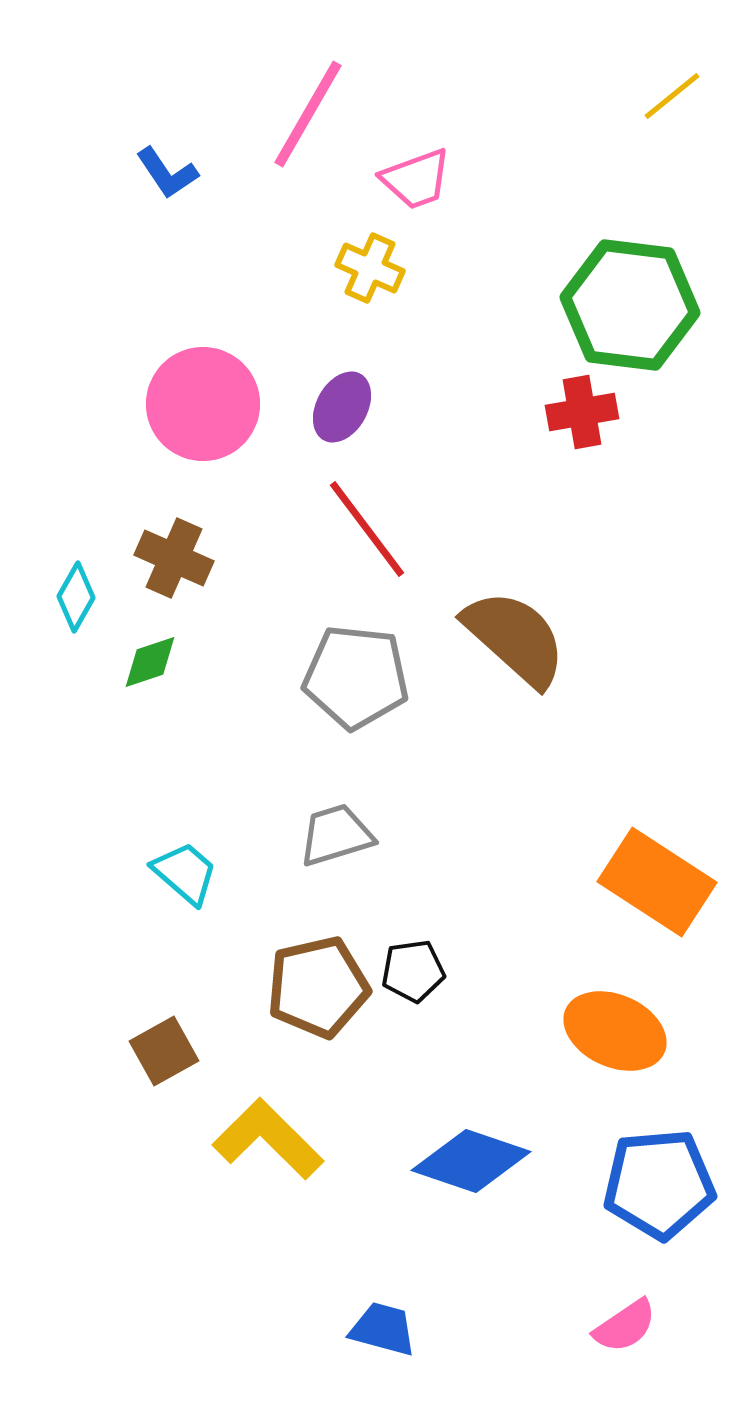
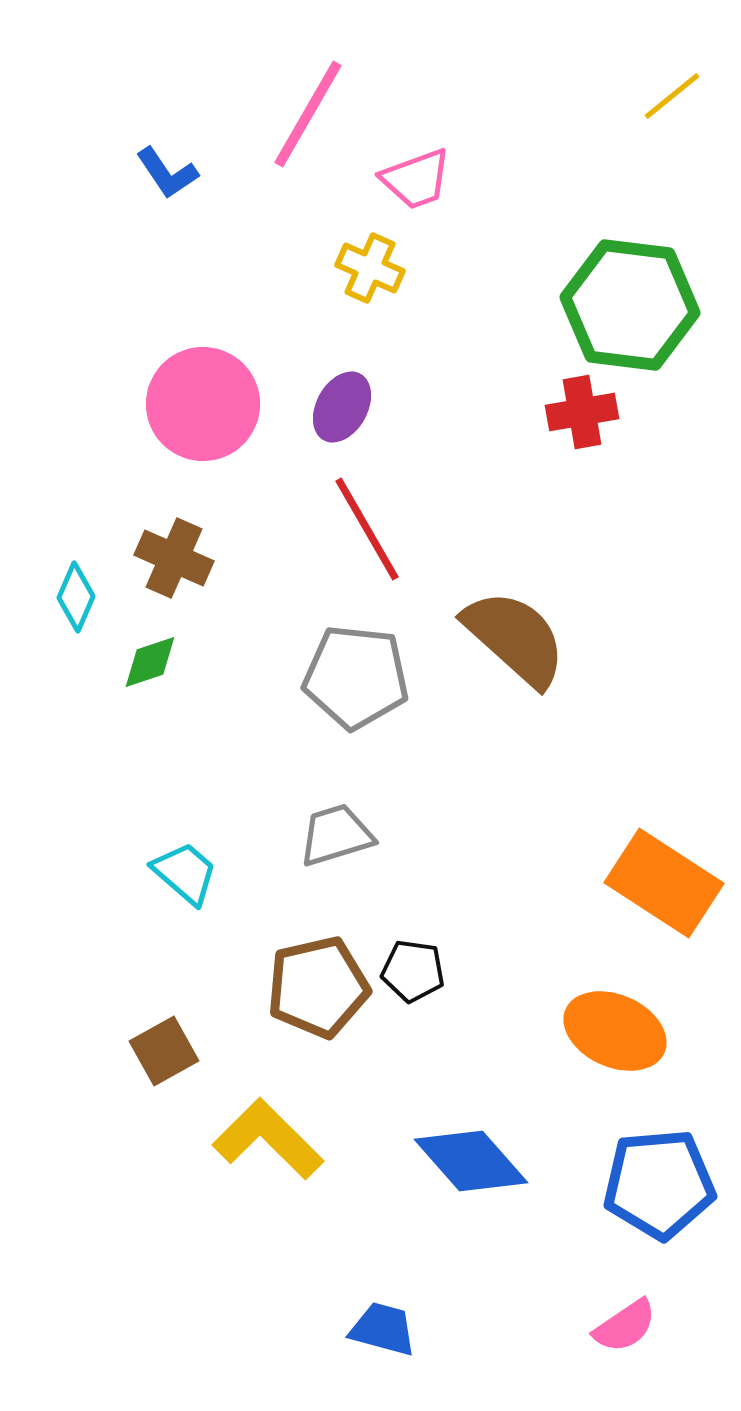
red line: rotated 7 degrees clockwise
cyan diamond: rotated 6 degrees counterclockwise
orange rectangle: moved 7 px right, 1 px down
black pentagon: rotated 16 degrees clockwise
blue diamond: rotated 30 degrees clockwise
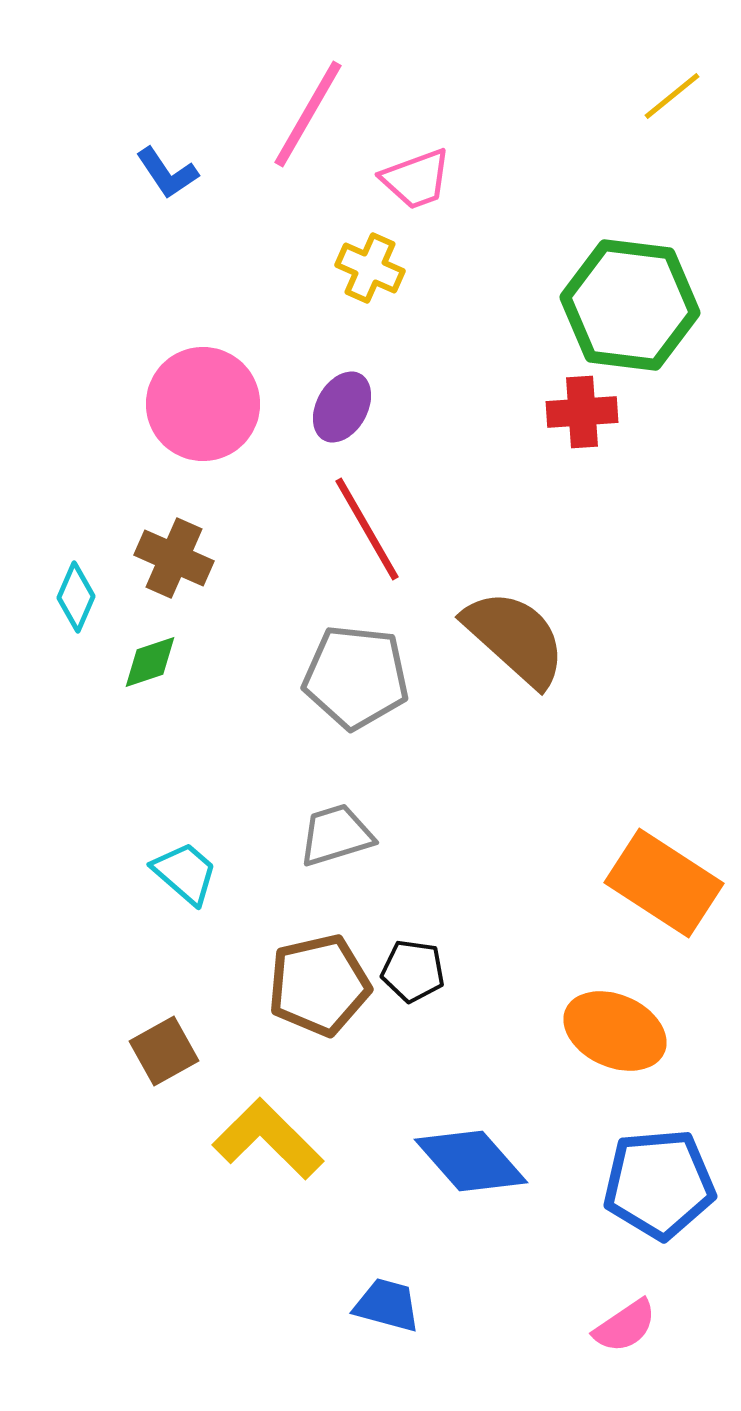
red cross: rotated 6 degrees clockwise
brown pentagon: moved 1 px right, 2 px up
blue trapezoid: moved 4 px right, 24 px up
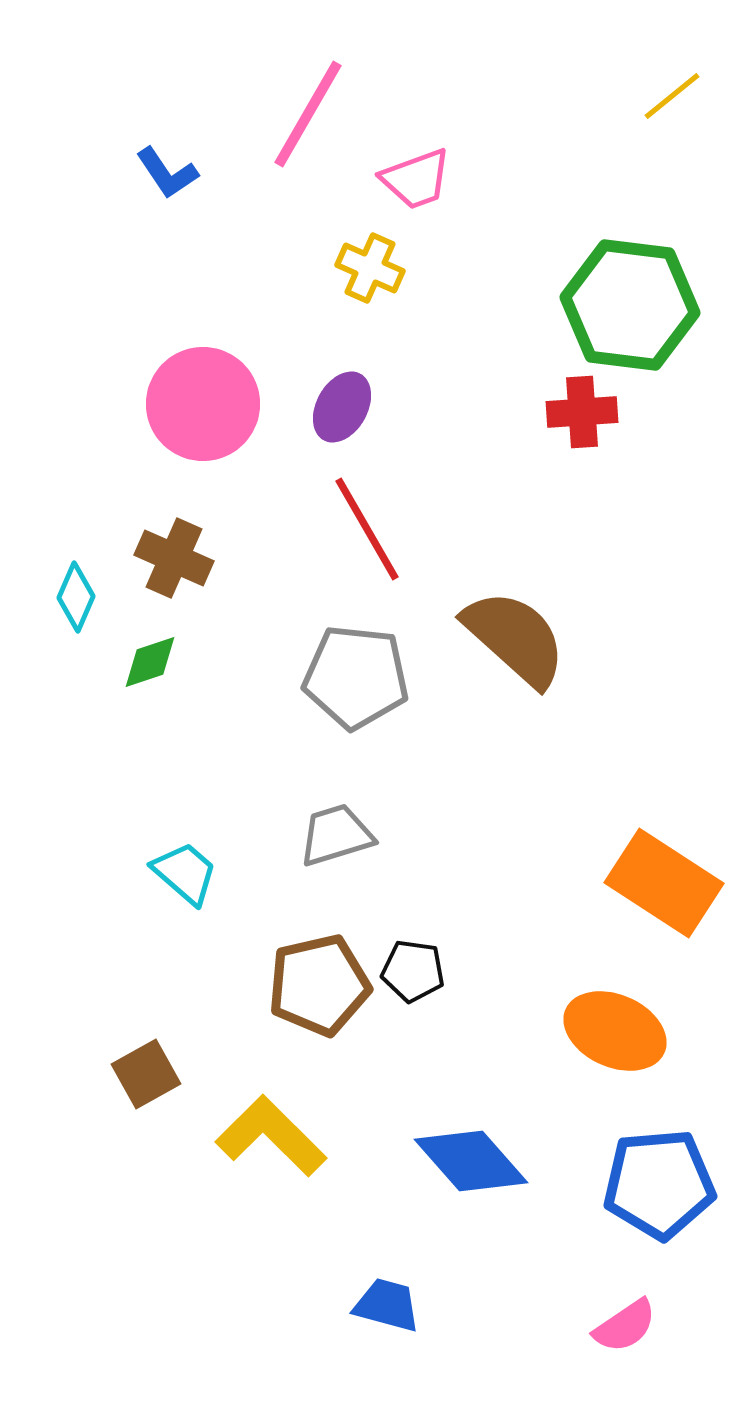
brown square: moved 18 px left, 23 px down
yellow L-shape: moved 3 px right, 3 px up
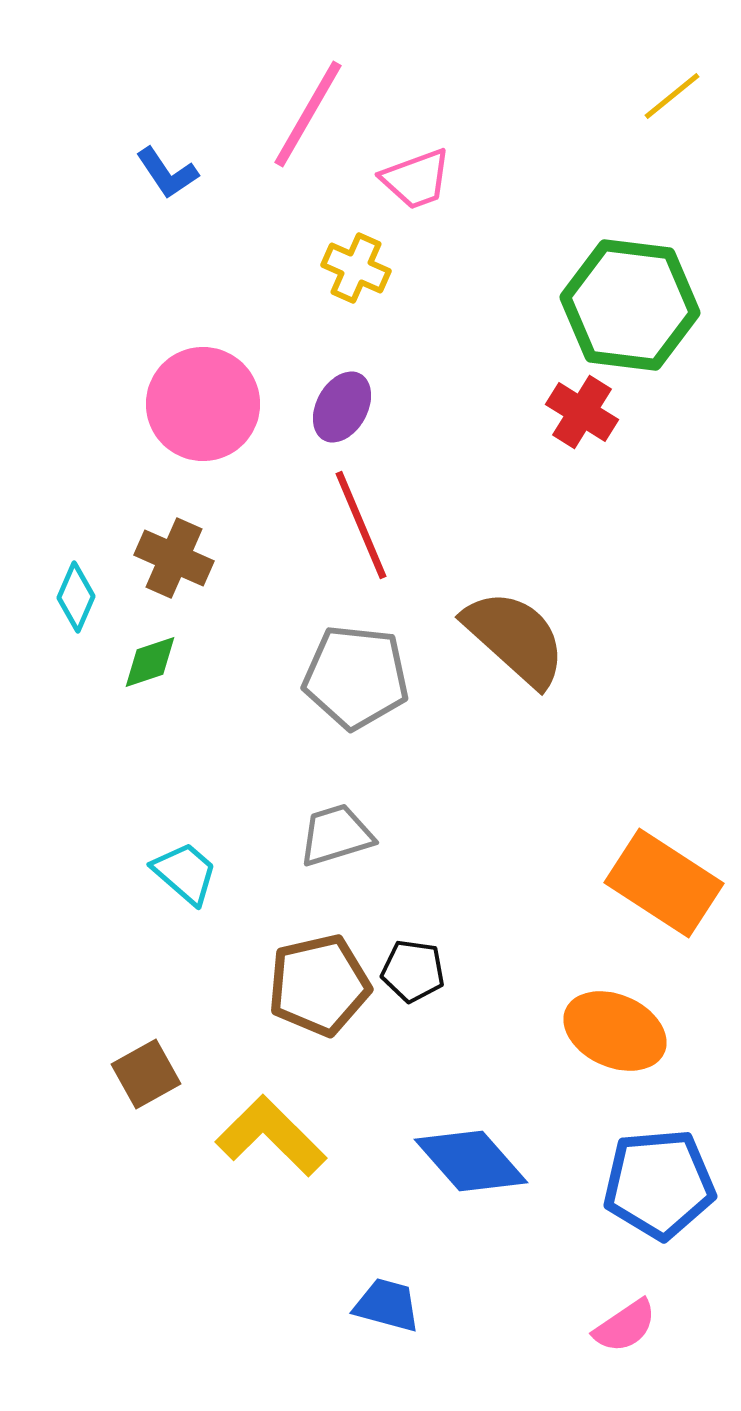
yellow cross: moved 14 px left
red cross: rotated 36 degrees clockwise
red line: moved 6 px left, 4 px up; rotated 7 degrees clockwise
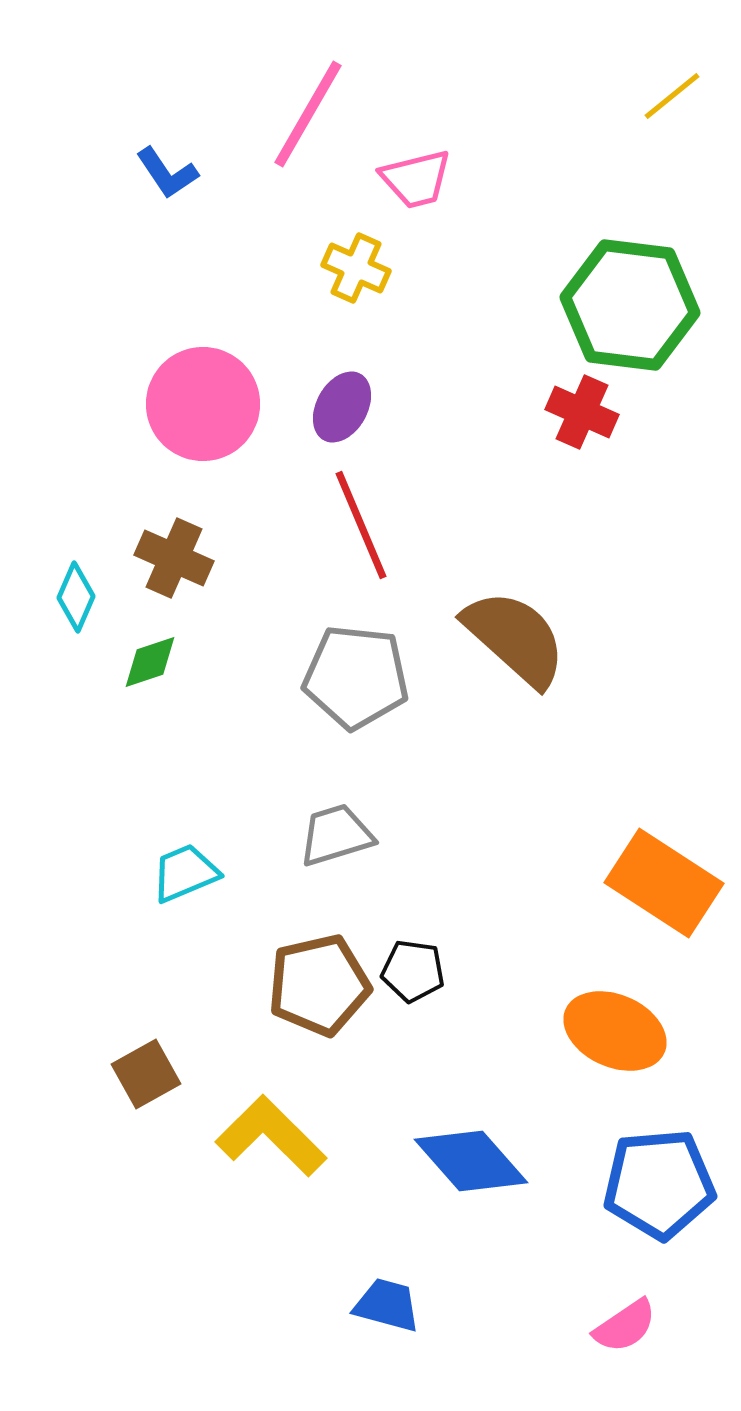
pink trapezoid: rotated 6 degrees clockwise
red cross: rotated 8 degrees counterclockwise
cyan trapezoid: rotated 64 degrees counterclockwise
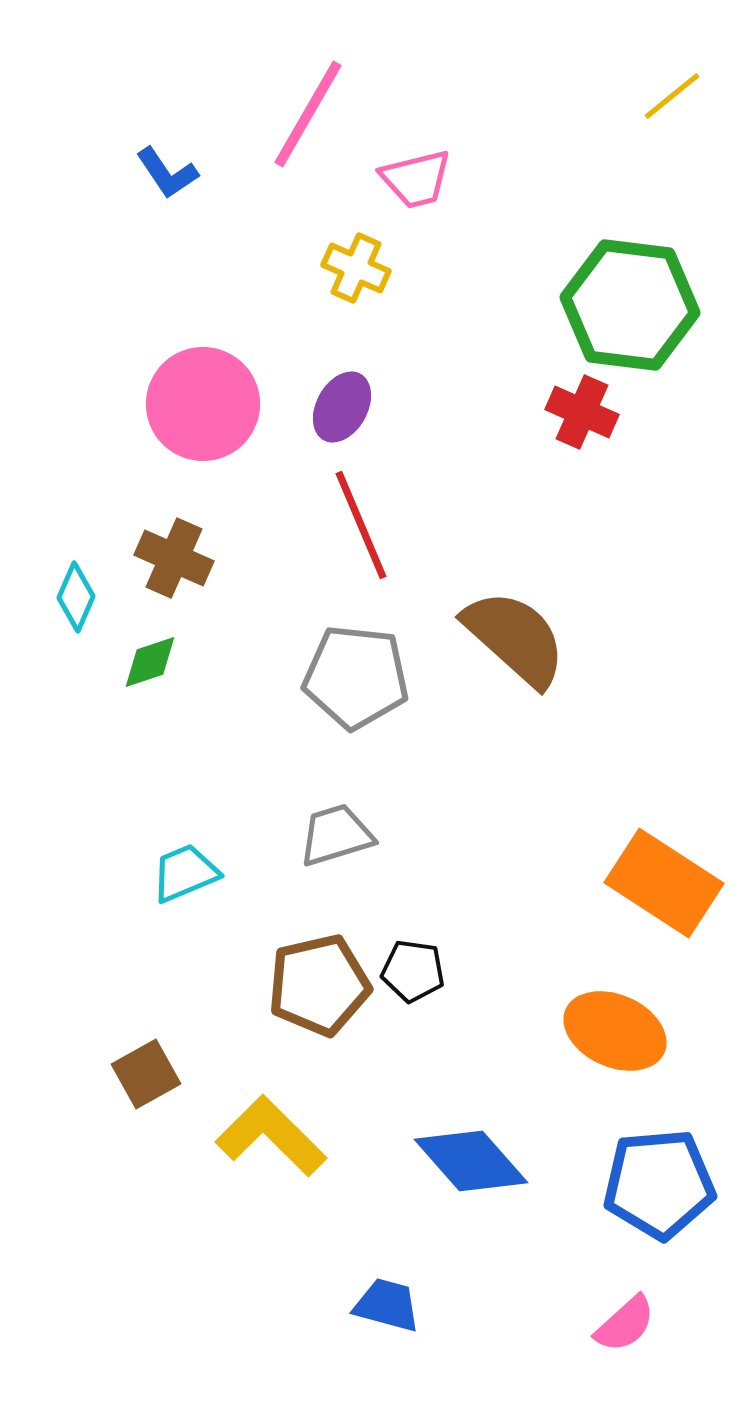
pink semicircle: moved 2 px up; rotated 8 degrees counterclockwise
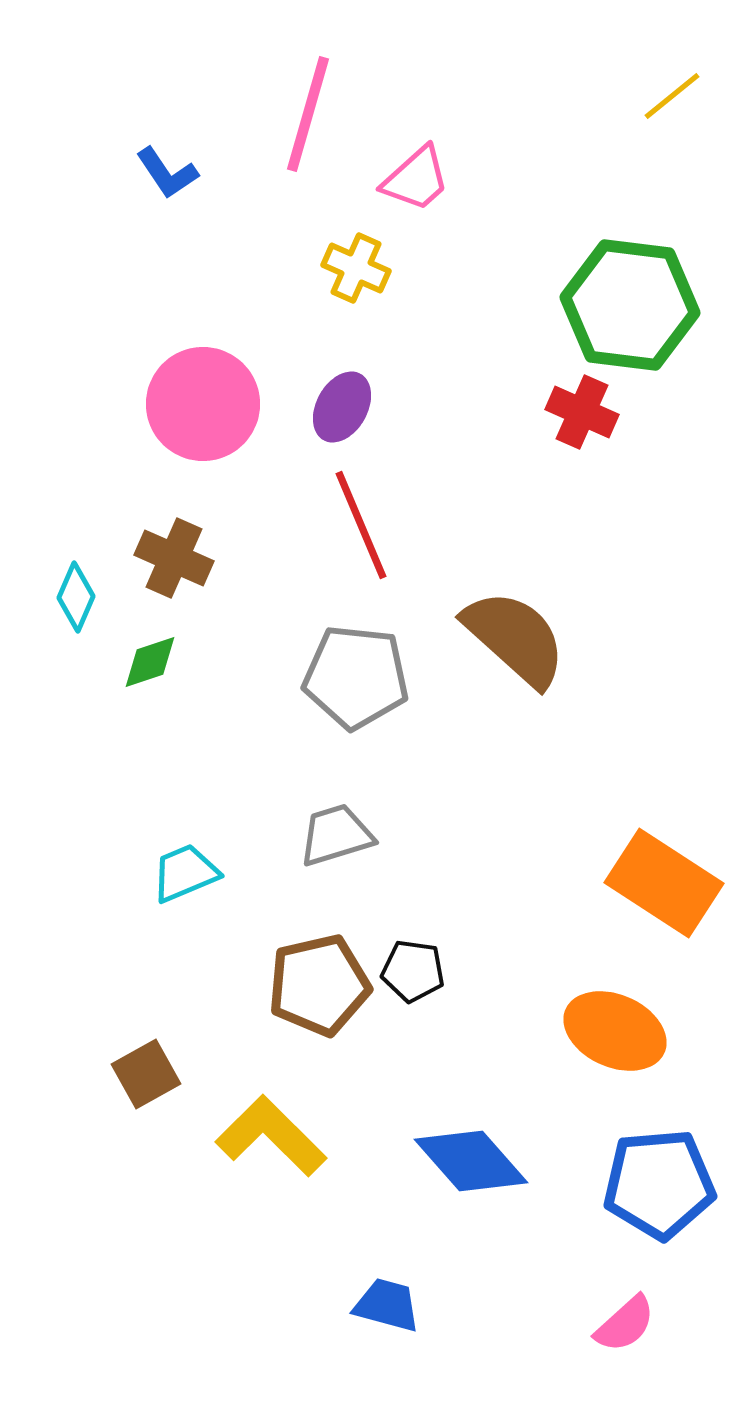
pink line: rotated 14 degrees counterclockwise
pink trapezoid: rotated 28 degrees counterclockwise
